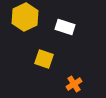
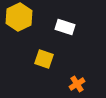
yellow hexagon: moved 6 px left
orange cross: moved 3 px right
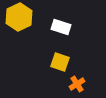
white rectangle: moved 4 px left
yellow square: moved 16 px right, 3 px down
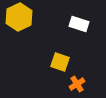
white rectangle: moved 18 px right, 3 px up
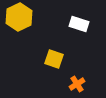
yellow square: moved 6 px left, 3 px up
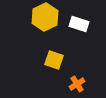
yellow hexagon: moved 26 px right
yellow square: moved 1 px down
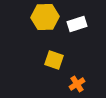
yellow hexagon: rotated 24 degrees clockwise
white rectangle: moved 2 px left; rotated 36 degrees counterclockwise
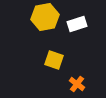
yellow hexagon: rotated 8 degrees counterclockwise
orange cross: rotated 21 degrees counterclockwise
